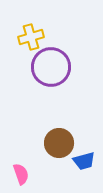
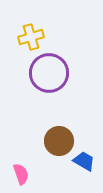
purple circle: moved 2 px left, 6 px down
brown circle: moved 2 px up
blue trapezoid: rotated 135 degrees counterclockwise
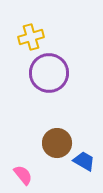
brown circle: moved 2 px left, 2 px down
pink semicircle: moved 2 px right, 1 px down; rotated 20 degrees counterclockwise
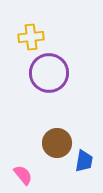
yellow cross: rotated 10 degrees clockwise
blue trapezoid: rotated 70 degrees clockwise
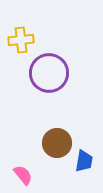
yellow cross: moved 10 px left, 3 px down
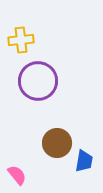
purple circle: moved 11 px left, 8 px down
pink semicircle: moved 6 px left
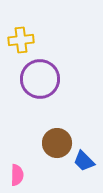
purple circle: moved 2 px right, 2 px up
blue trapezoid: rotated 125 degrees clockwise
pink semicircle: rotated 40 degrees clockwise
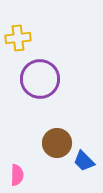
yellow cross: moved 3 px left, 2 px up
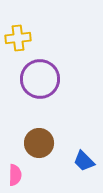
brown circle: moved 18 px left
pink semicircle: moved 2 px left
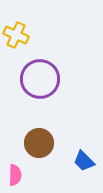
yellow cross: moved 2 px left, 3 px up; rotated 30 degrees clockwise
